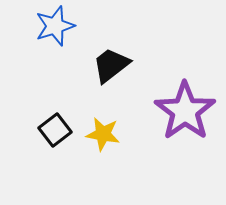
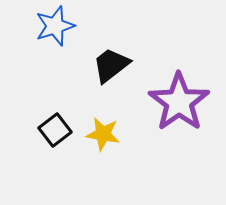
purple star: moved 6 px left, 9 px up
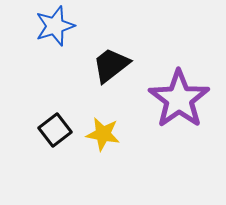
purple star: moved 3 px up
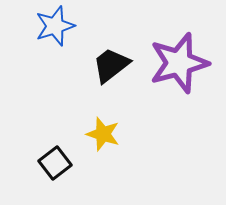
purple star: moved 36 px up; rotated 20 degrees clockwise
black square: moved 33 px down
yellow star: rotated 8 degrees clockwise
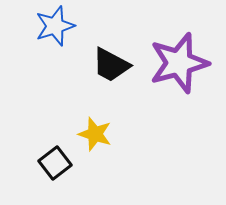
black trapezoid: rotated 114 degrees counterclockwise
yellow star: moved 8 px left
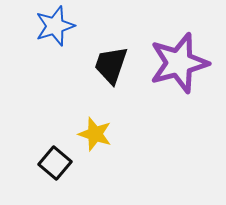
black trapezoid: rotated 81 degrees clockwise
black square: rotated 12 degrees counterclockwise
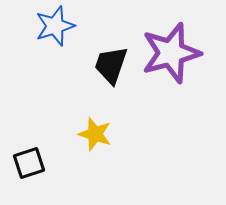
purple star: moved 8 px left, 10 px up
black square: moved 26 px left; rotated 32 degrees clockwise
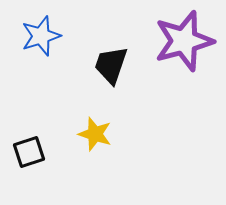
blue star: moved 14 px left, 10 px down
purple star: moved 13 px right, 12 px up
black square: moved 11 px up
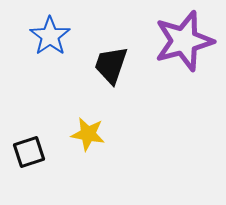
blue star: moved 9 px right; rotated 18 degrees counterclockwise
yellow star: moved 7 px left; rotated 8 degrees counterclockwise
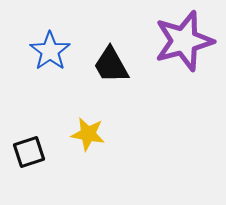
blue star: moved 15 px down
black trapezoid: rotated 48 degrees counterclockwise
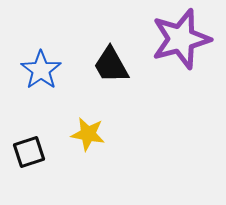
purple star: moved 3 px left, 2 px up
blue star: moved 9 px left, 19 px down
